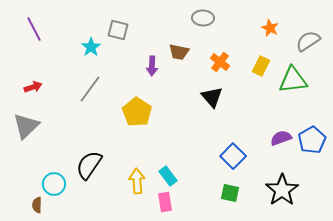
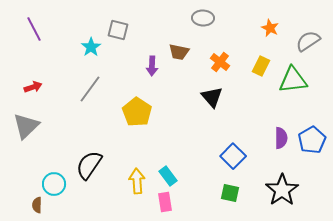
purple semicircle: rotated 110 degrees clockwise
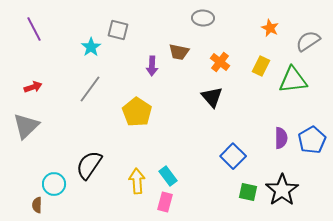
green square: moved 18 px right, 1 px up
pink rectangle: rotated 24 degrees clockwise
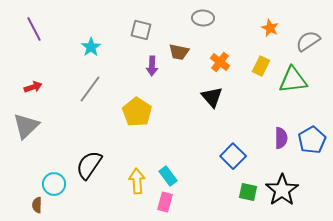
gray square: moved 23 px right
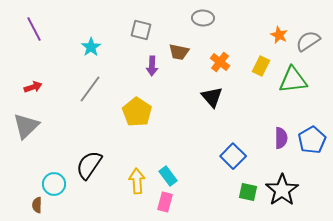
orange star: moved 9 px right, 7 px down
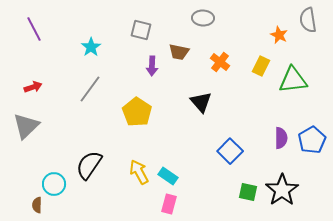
gray semicircle: moved 21 px up; rotated 65 degrees counterclockwise
black triangle: moved 11 px left, 5 px down
blue square: moved 3 px left, 5 px up
cyan rectangle: rotated 18 degrees counterclockwise
yellow arrow: moved 2 px right, 9 px up; rotated 25 degrees counterclockwise
pink rectangle: moved 4 px right, 2 px down
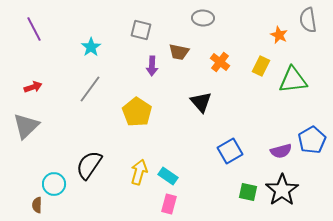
purple semicircle: moved 13 px down; rotated 75 degrees clockwise
blue square: rotated 15 degrees clockwise
yellow arrow: rotated 45 degrees clockwise
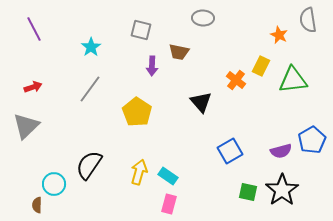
orange cross: moved 16 px right, 18 px down
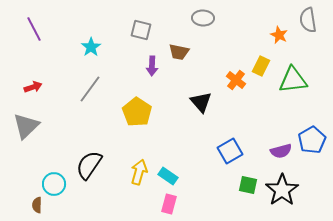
green square: moved 7 px up
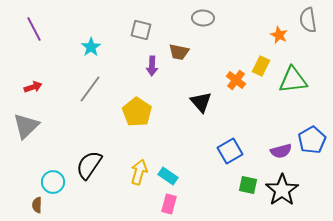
cyan circle: moved 1 px left, 2 px up
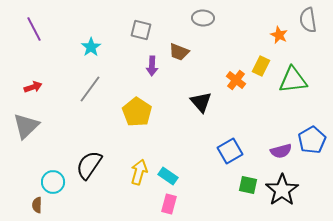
brown trapezoid: rotated 10 degrees clockwise
